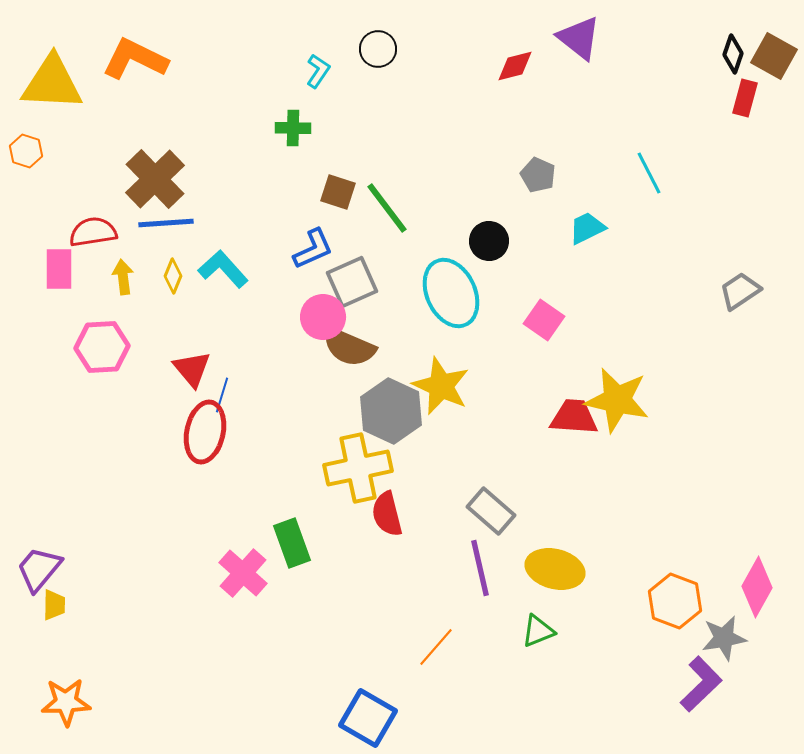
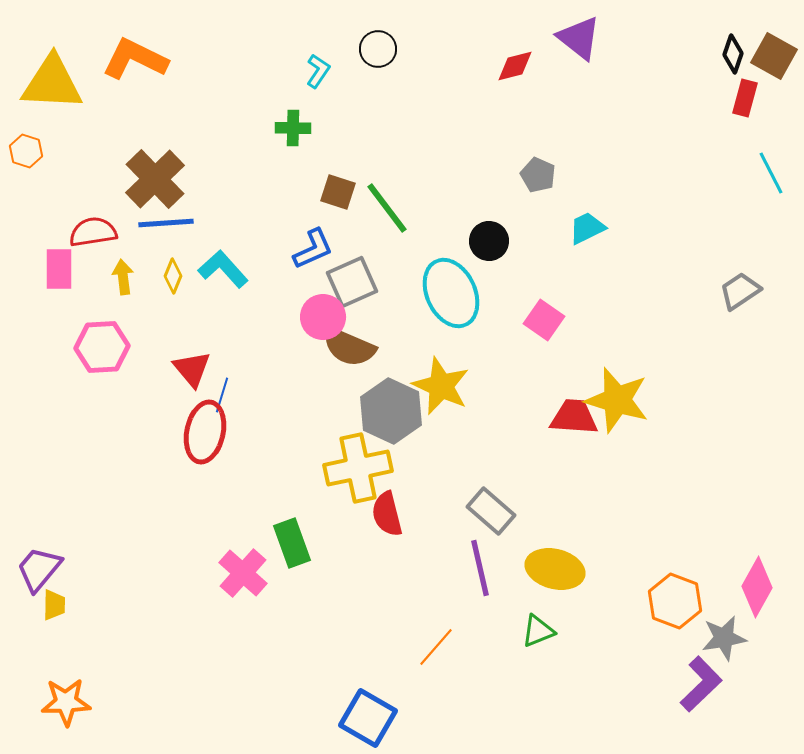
cyan line at (649, 173): moved 122 px right
yellow star at (617, 400): rotated 4 degrees clockwise
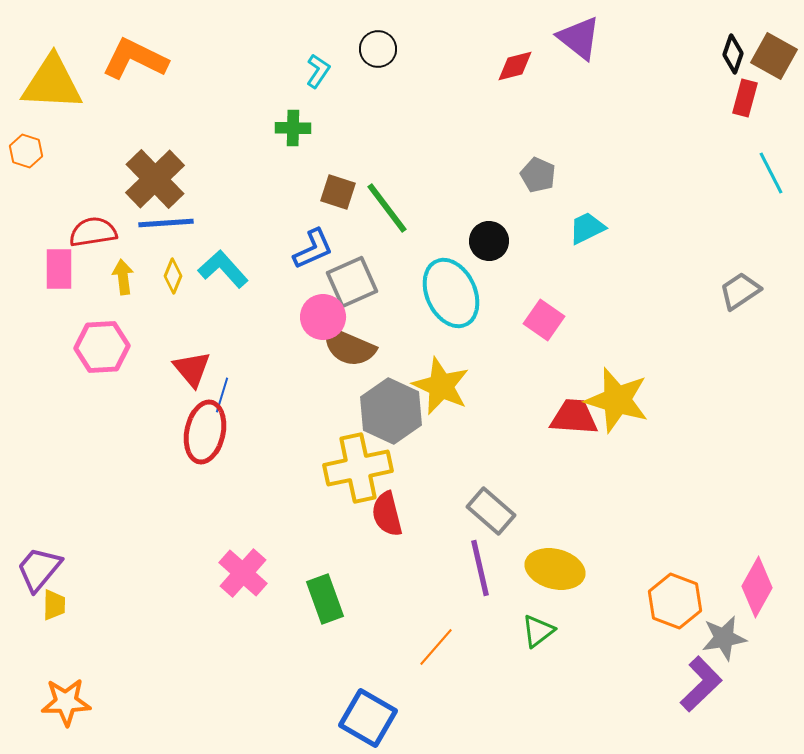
green rectangle at (292, 543): moved 33 px right, 56 px down
green triangle at (538, 631): rotated 15 degrees counterclockwise
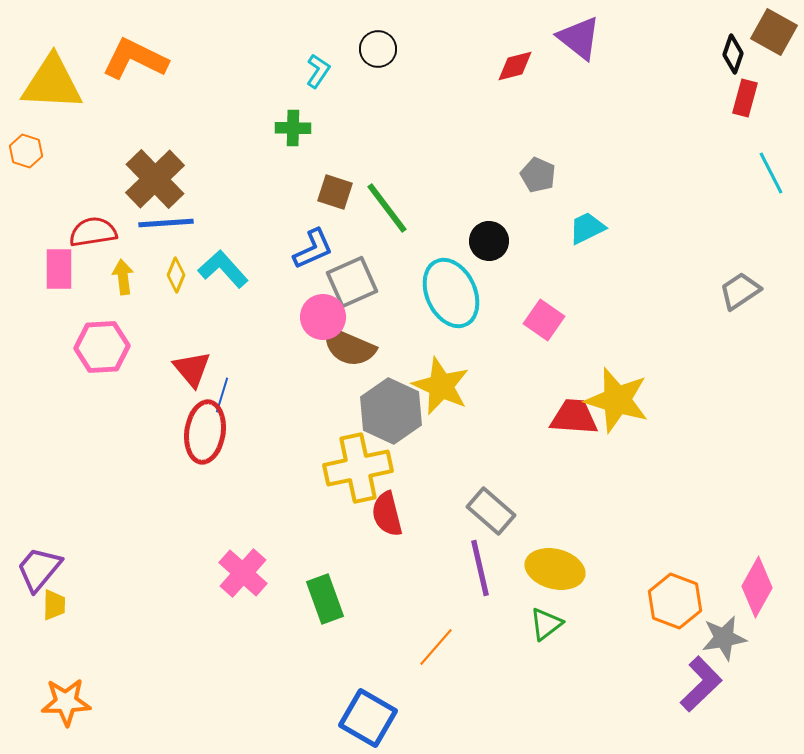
brown square at (774, 56): moved 24 px up
brown square at (338, 192): moved 3 px left
yellow diamond at (173, 276): moved 3 px right, 1 px up
red ellipse at (205, 432): rotated 4 degrees counterclockwise
green triangle at (538, 631): moved 8 px right, 7 px up
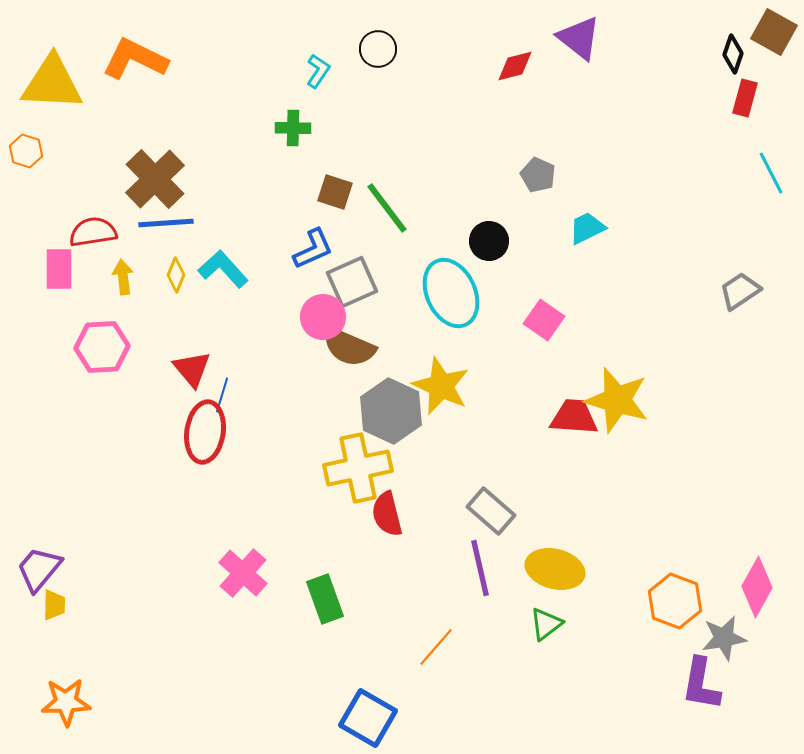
purple L-shape at (701, 684): rotated 144 degrees clockwise
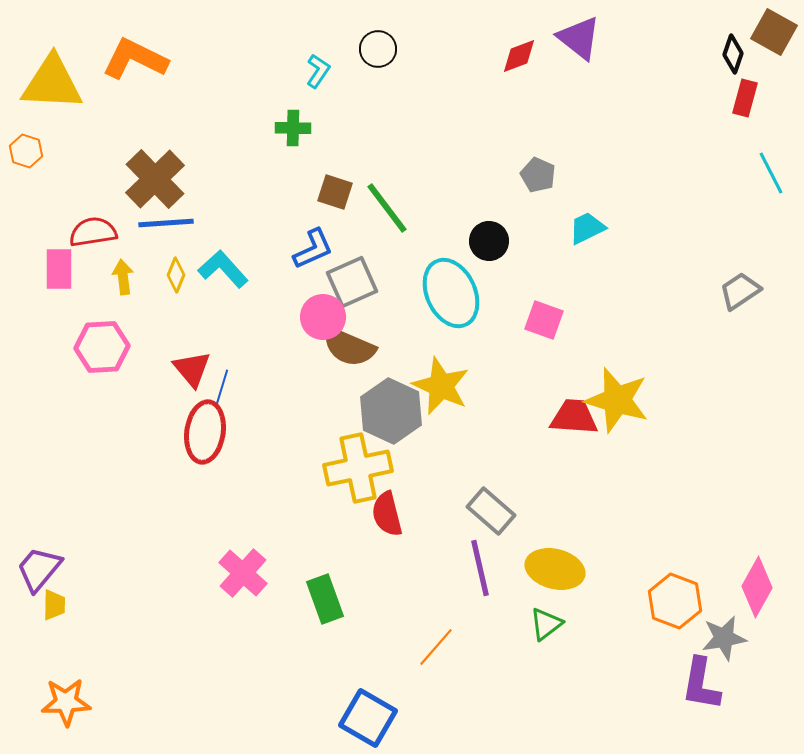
red diamond at (515, 66): moved 4 px right, 10 px up; rotated 6 degrees counterclockwise
pink square at (544, 320): rotated 15 degrees counterclockwise
blue line at (222, 395): moved 8 px up
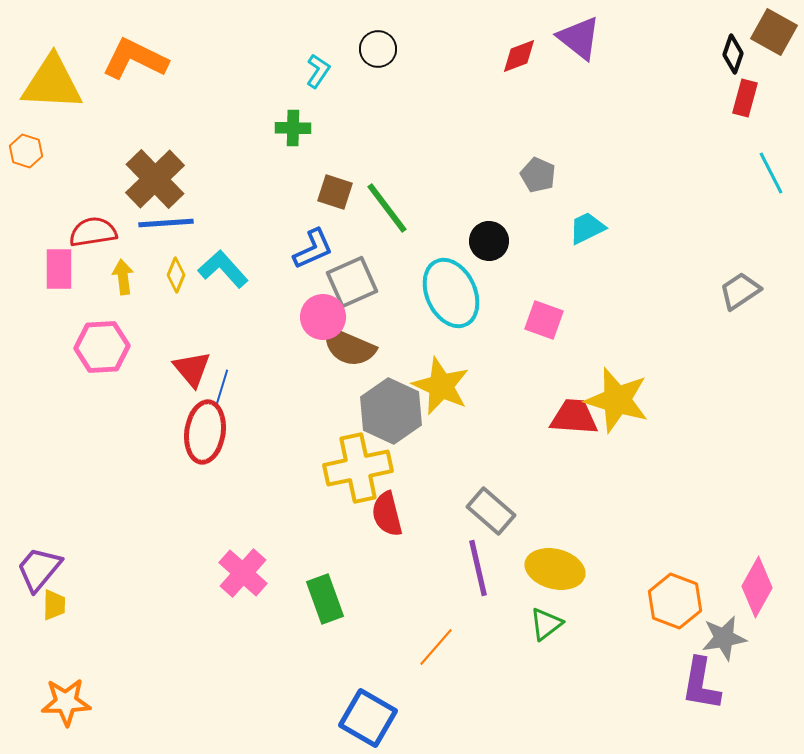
purple line at (480, 568): moved 2 px left
